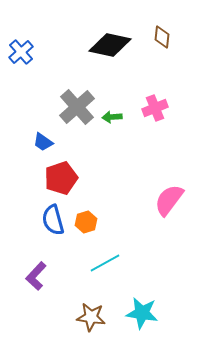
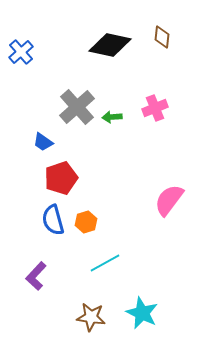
cyan star: rotated 16 degrees clockwise
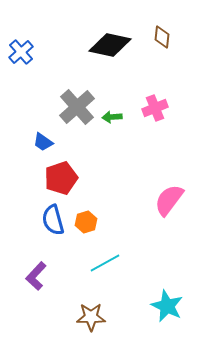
cyan star: moved 25 px right, 7 px up
brown star: rotated 8 degrees counterclockwise
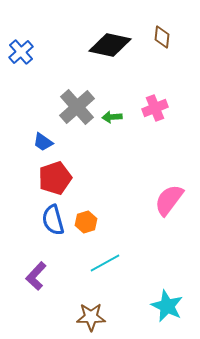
red pentagon: moved 6 px left
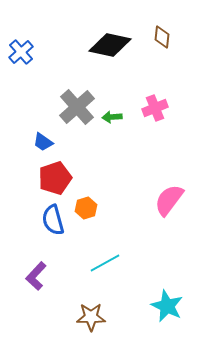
orange hexagon: moved 14 px up
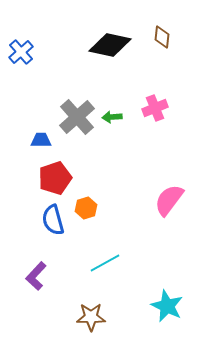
gray cross: moved 10 px down
blue trapezoid: moved 2 px left, 2 px up; rotated 145 degrees clockwise
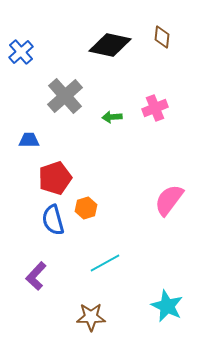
gray cross: moved 12 px left, 21 px up
blue trapezoid: moved 12 px left
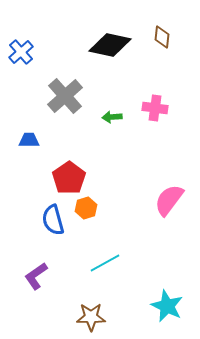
pink cross: rotated 30 degrees clockwise
red pentagon: moved 14 px right; rotated 16 degrees counterclockwise
purple L-shape: rotated 12 degrees clockwise
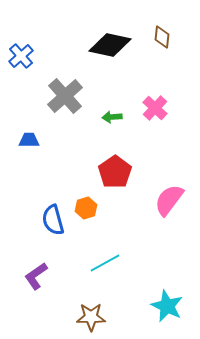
blue cross: moved 4 px down
pink cross: rotated 35 degrees clockwise
red pentagon: moved 46 px right, 6 px up
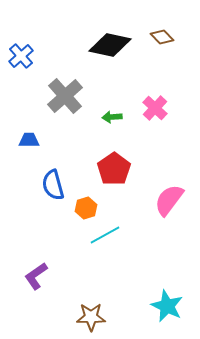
brown diamond: rotated 50 degrees counterclockwise
red pentagon: moved 1 px left, 3 px up
blue semicircle: moved 35 px up
cyan line: moved 28 px up
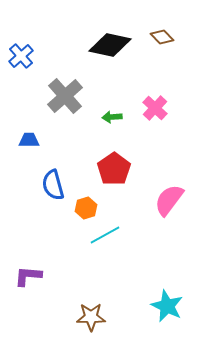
purple L-shape: moved 8 px left; rotated 40 degrees clockwise
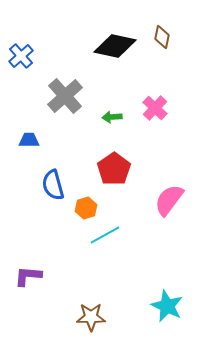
brown diamond: rotated 55 degrees clockwise
black diamond: moved 5 px right, 1 px down
